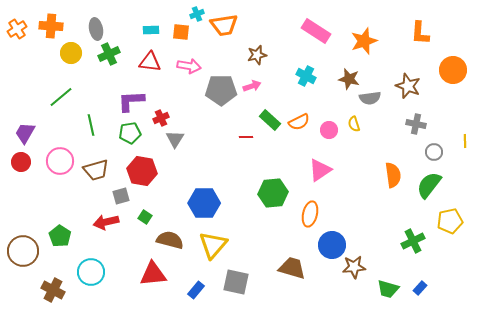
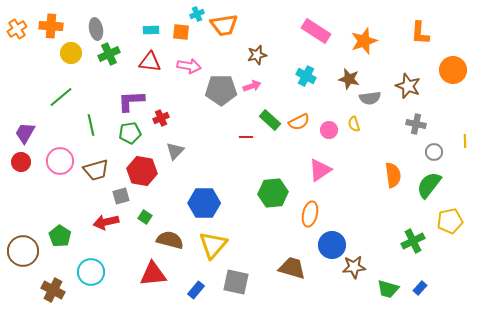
gray triangle at (175, 139): moved 12 px down; rotated 12 degrees clockwise
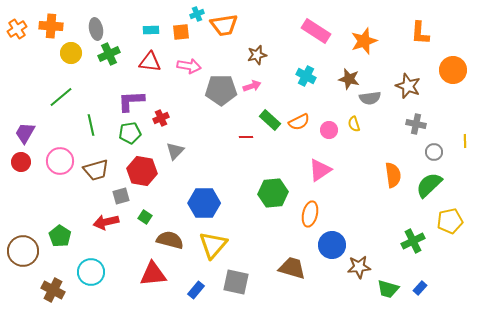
orange square at (181, 32): rotated 12 degrees counterclockwise
green semicircle at (429, 185): rotated 8 degrees clockwise
brown star at (354, 267): moved 5 px right
